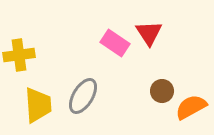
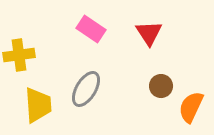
pink rectangle: moved 24 px left, 14 px up
brown circle: moved 1 px left, 5 px up
gray ellipse: moved 3 px right, 7 px up
orange semicircle: rotated 36 degrees counterclockwise
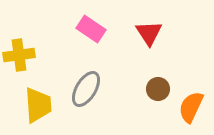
brown circle: moved 3 px left, 3 px down
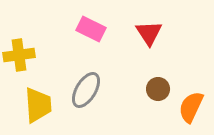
pink rectangle: rotated 8 degrees counterclockwise
gray ellipse: moved 1 px down
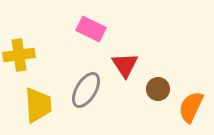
red triangle: moved 24 px left, 32 px down
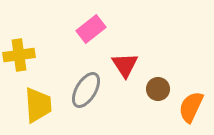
pink rectangle: rotated 64 degrees counterclockwise
